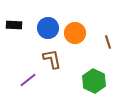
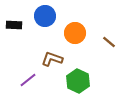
blue circle: moved 3 px left, 12 px up
brown line: moved 1 px right; rotated 32 degrees counterclockwise
brown L-shape: rotated 60 degrees counterclockwise
green hexagon: moved 16 px left
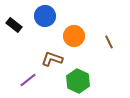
black rectangle: rotated 35 degrees clockwise
orange circle: moved 1 px left, 3 px down
brown line: rotated 24 degrees clockwise
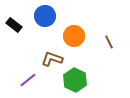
green hexagon: moved 3 px left, 1 px up
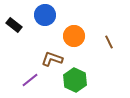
blue circle: moved 1 px up
purple line: moved 2 px right
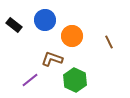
blue circle: moved 5 px down
orange circle: moved 2 px left
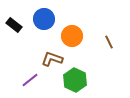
blue circle: moved 1 px left, 1 px up
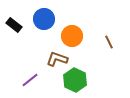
brown L-shape: moved 5 px right
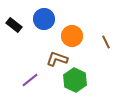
brown line: moved 3 px left
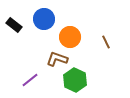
orange circle: moved 2 px left, 1 px down
